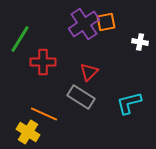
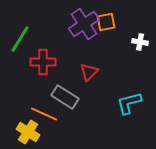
gray rectangle: moved 16 px left
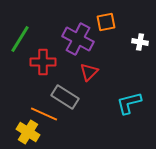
purple cross: moved 6 px left, 15 px down; rotated 28 degrees counterclockwise
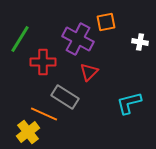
yellow cross: rotated 20 degrees clockwise
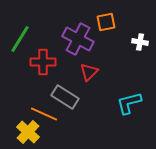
yellow cross: rotated 10 degrees counterclockwise
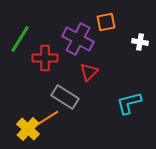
red cross: moved 2 px right, 4 px up
orange line: moved 2 px right, 5 px down; rotated 56 degrees counterclockwise
yellow cross: moved 3 px up
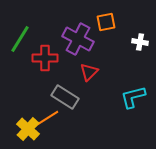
cyan L-shape: moved 4 px right, 6 px up
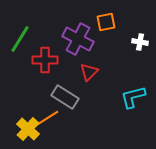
red cross: moved 2 px down
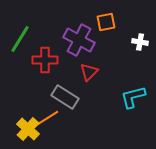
purple cross: moved 1 px right, 1 px down
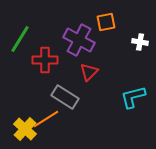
yellow cross: moved 3 px left
